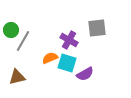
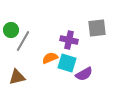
purple cross: rotated 18 degrees counterclockwise
purple semicircle: moved 1 px left
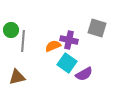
gray square: rotated 24 degrees clockwise
gray line: rotated 25 degrees counterclockwise
orange semicircle: moved 3 px right, 12 px up
cyan square: rotated 18 degrees clockwise
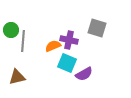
cyan square: rotated 12 degrees counterclockwise
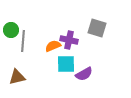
cyan square: moved 1 px left, 1 px down; rotated 24 degrees counterclockwise
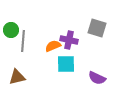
purple semicircle: moved 13 px right, 4 px down; rotated 54 degrees clockwise
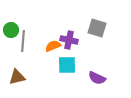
cyan square: moved 1 px right, 1 px down
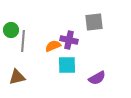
gray square: moved 3 px left, 6 px up; rotated 24 degrees counterclockwise
purple semicircle: rotated 54 degrees counterclockwise
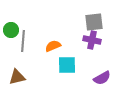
purple cross: moved 23 px right
purple semicircle: moved 5 px right
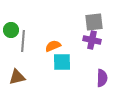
cyan square: moved 5 px left, 3 px up
purple semicircle: rotated 60 degrees counterclockwise
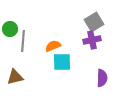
gray square: rotated 24 degrees counterclockwise
green circle: moved 1 px left, 1 px up
purple cross: rotated 24 degrees counterclockwise
brown triangle: moved 2 px left
